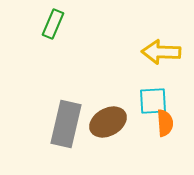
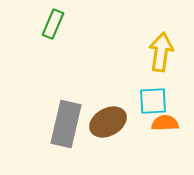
yellow arrow: rotated 96 degrees clockwise
orange semicircle: rotated 88 degrees counterclockwise
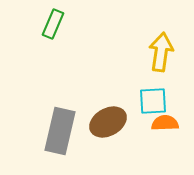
gray rectangle: moved 6 px left, 7 px down
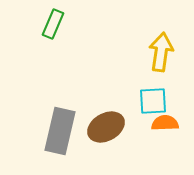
brown ellipse: moved 2 px left, 5 px down
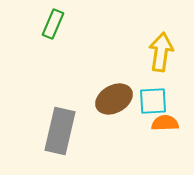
brown ellipse: moved 8 px right, 28 px up
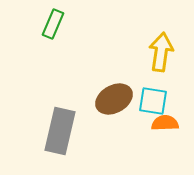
cyan square: rotated 12 degrees clockwise
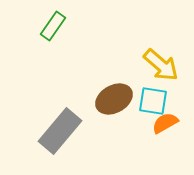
green rectangle: moved 2 px down; rotated 12 degrees clockwise
yellow arrow: moved 13 px down; rotated 123 degrees clockwise
orange semicircle: rotated 28 degrees counterclockwise
gray rectangle: rotated 27 degrees clockwise
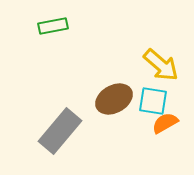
green rectangle: rotated 44 degrees clockwise
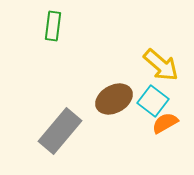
green rectangle: rotated 72 degrees counterclockwise
cyan square: rotated 28 degrees clockwise
